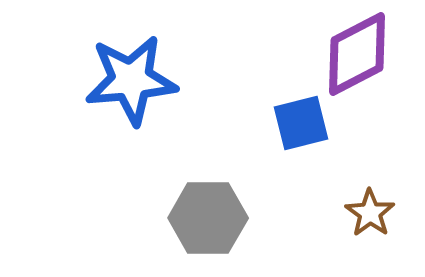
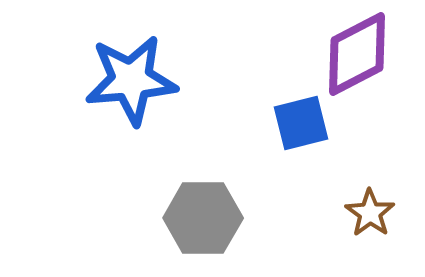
gray hexagon: moved 5 px left
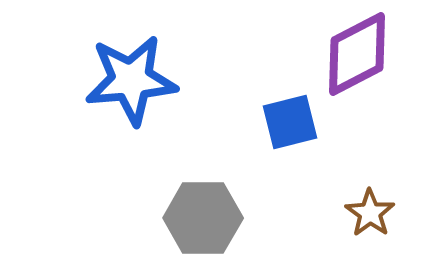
blue square: moved 11 px left, 1 px up
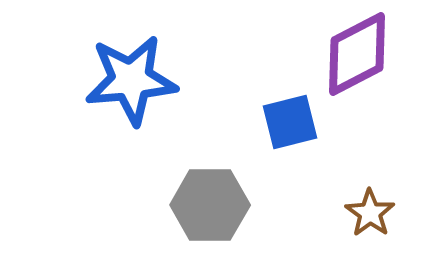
gray hexagon: moved 7 px right, 13 px up
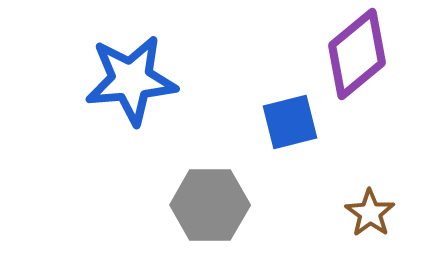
purple diamond: rotated 12 degrees counterclockwise
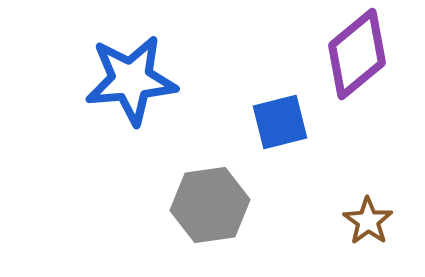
blue square: moved 10 px left
gray hexagon: rotated 8 degrees counterclockwise
brown star: moved 2 px left, 8 px down
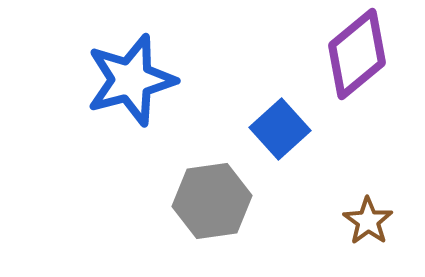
blue star: rotated 10 degrees counterclockwise
blue square: moved 7 px down; rotated 28 degrees counterclockwise
gray hexagon: moved 2 px right, 4 px up
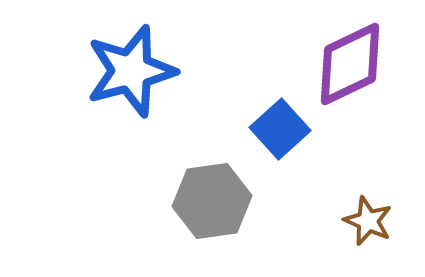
purple diamond: moved 7 px left, 10 px down; rotated 14 degrees clockwise
blue star: moved 9 px up
brown star: rotated 12 degrees counterclockwise
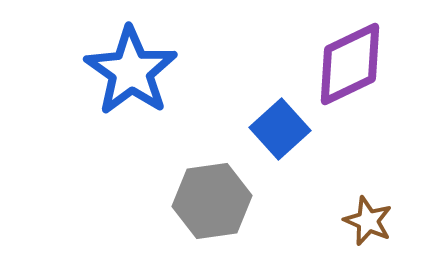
blue star: rotated 22 degrees counterclockwise
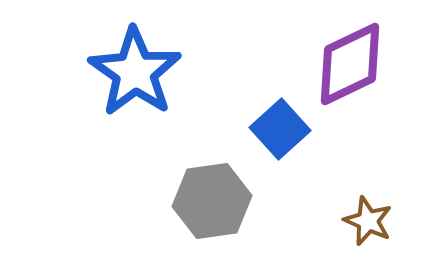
blue star: moved 4 px right, 1 px down
